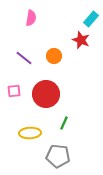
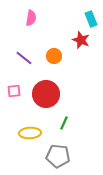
cyan rectangle: rotated 63 degrees counterclockwise
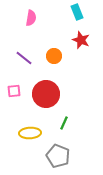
cyan rectangle: moved 14 px left, 7 px up
gray pentagon: rotated 15 degrees clockwise
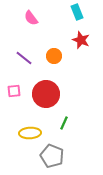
pink semicircle: rotated 133 degrees clockwise
gray pentagon: moved 6 px left
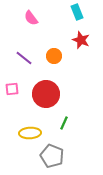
pink square: moved 2 px left, 2 px up
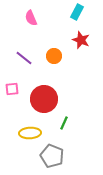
cyan rectangle: rotated 49 degrees clockwise
pink semicircle: rotated 14 degrees clockwise
red circle: moved 2 px left, 5 px down
